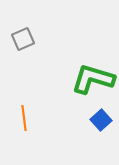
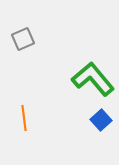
green L-shape: rotated 33 degrees clockwise
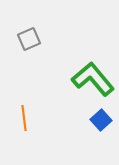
gray square: moved 6 px right
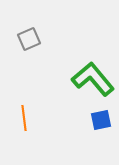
blue square: rotated 30 degrees clockwise
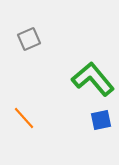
orange line: rotated 35 degrees counterclockwise
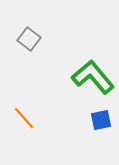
gray square: rotated 30 degrees counterclockwise
green L-shape: moved 2 px up
